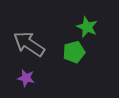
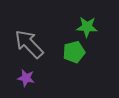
green star: rotated 20 degrees counterclockwise
gray arrow: rotated 12 degrees clockwise
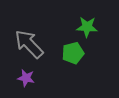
green pentagon: moved 1 px left, 1 px down
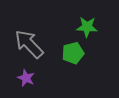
purple star: rotated 12 degrees clockwise
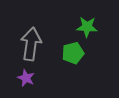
gray arrow: moved 2 px right; rotated 52 degrees clockwise
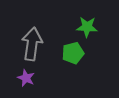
gray arrow: moved 1 px right
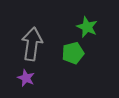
green star: rotated 20 degrees clockwise
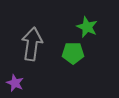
green pentagon: rotated 15 degrees clockwise
purple star: moved 11 px left, 5 px down
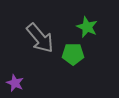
gray arrow: moved 8 px right, 6 px up; rotated 132 degrees clockwise
green pentagon: moved 1 px down
